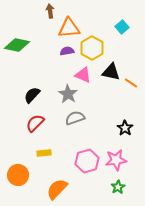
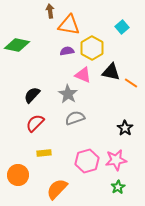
orange triangle: moved 3 px up; rotated 15 degrees clockwise
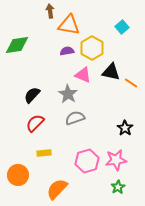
green diamond: rotated 20 degrees counterclockwise
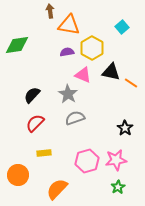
purple semicircle: moved 1 px down
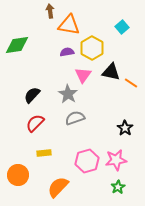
pink triangle: rotated 42 degrees clockwise
orange semicircle: moved 1 px right, 2 px up
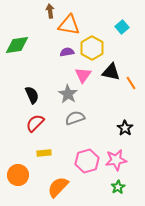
orange line: rotated 24 degrees clockwise
black semicircle: rotated 114 degrees clockwise
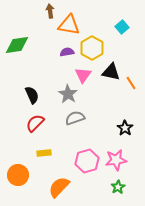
orange semicircle: moved 1 px right
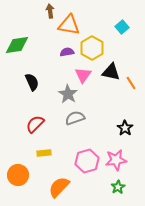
black semicircle: moved 13 px up
red semicircle: moved 1 px down
